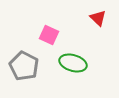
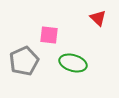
pink square: rotated 18 degrees counterclockwise
gray pentagon: moved 5 px up; rotated 20 degrees clockwise
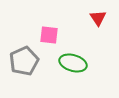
red triangle: rotated 12 degrees clockwise
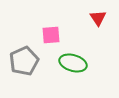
pink square: moved 2 px right; rotated 12 degrees counterclockwise
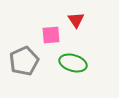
red triangle: moved 22 px left, 2 px down
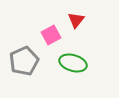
red triangle: rotated 12 degrees clockwise
pink square: rotated 24 degrees counterclockwise
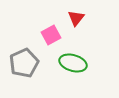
red triangle: moved 2 px up
gray pentagon: moved 2 px down
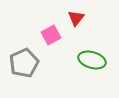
green ellipse: moved 19 px right, 3 px up
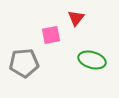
pink square: rotated 18 degrees clockwise
gray pentagon: rotated 20 degrees clockwise
